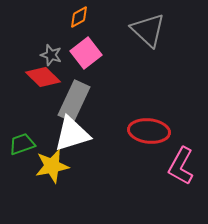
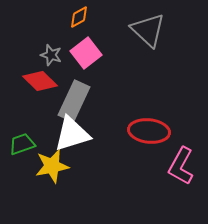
red diamond: moved 3 px left, 4 px down
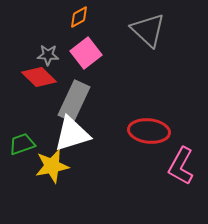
gray star: moved 3 px left; rotated 15 degrees counterclockwise
red diamond: moved 1 px left, 4 px up
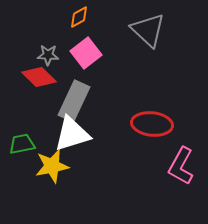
red ellipse: moved 3 px right, 7 px up
green trapezoid: rotated 8 degrees clockwise
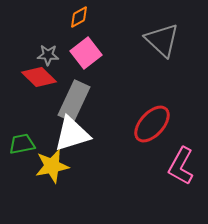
gray triangle: moved 14 px right, 10 px down
red ellipse: rotated 54 degrees counterclockwise
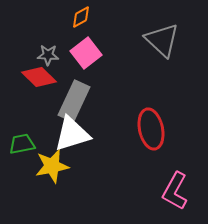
orange diamond: moved 2 px right
red ellipse: moved 1 px left, 5 px down; rotated 54 degrees counterclockwise
pink L-shape: moved 6 px left, 25 px down
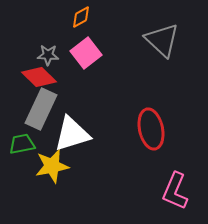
gray rectangle: moved 33 px left, 8 px down
pink L-shape: rotated 6 degrees counterclockwise
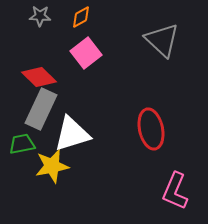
gray star: moved 8 px left, 39 px up
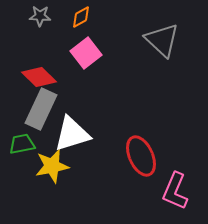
red ellipse: moved 10 px left, 27 px down; rotated 12 degrees counterclockwise
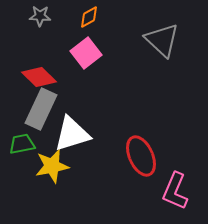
orange diamond: moved 8 px right
